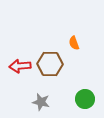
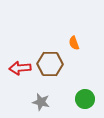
red arrow: moved 2 px down
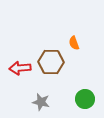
brown hexagon: moved 1 px right, 2 px up
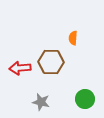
orange semicircle: moved 1 px left, 5 px up; rotated 24 degrees clockwise
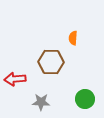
red arrow: moved 5 px left, 11 px down
gray star: rotated 12 degrees counterclockwise
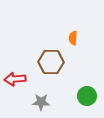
green circle: moved 2 px right, 3 px up
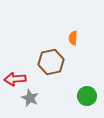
brown hexagon: rotated 15 degrees counterclockwise
gray star: moved 11 px left, 4 px up; rotated 24 degrees clockwise
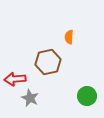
orange semicircle: moved 4 px left, 1 px up
brown hexagon: moved 3 px left
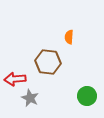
brown hexagon: rotated 20 degrees clockwise
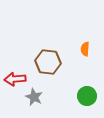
orange semicircle: moved 16 px right, 12 px down
gray star: moved 4 px right, 1 px up
